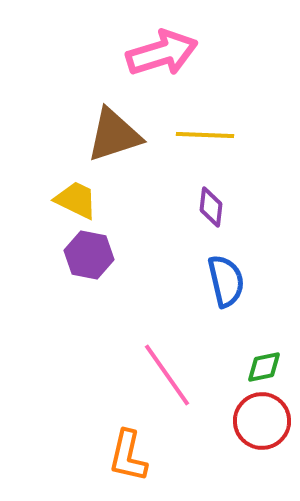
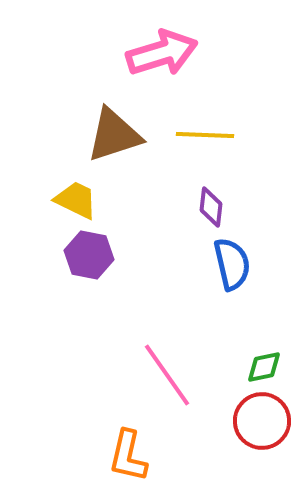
blue semicircle: moved 6 px right, 17 px up
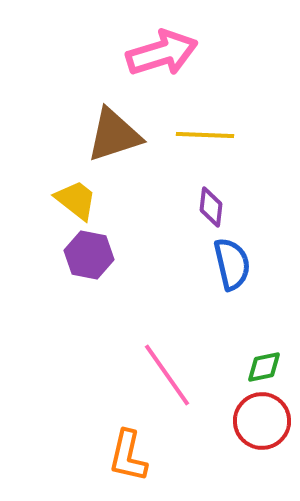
yellow trapezoid: rotated 12 degrees clockwise
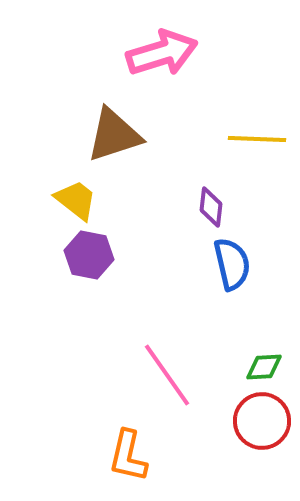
yellow line: moved 52 px right, 4 px down
green diamond: rotated 9 degrees clockwise
